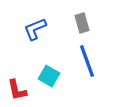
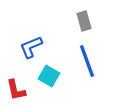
gray rectangle: moved 2 px right, 2 px up
blue L-shape: moved 4 px left, 18 px down
red L-shape: moved 1 px left
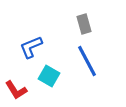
gray rectangle: moved 3 px down
blue line: rotated 8 degrees counterclockwise
red L-shape: rotated 20 degrees counterclockwise
